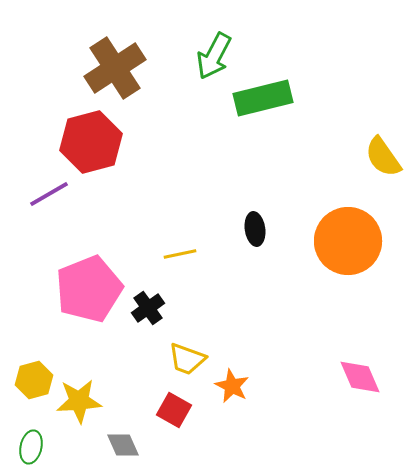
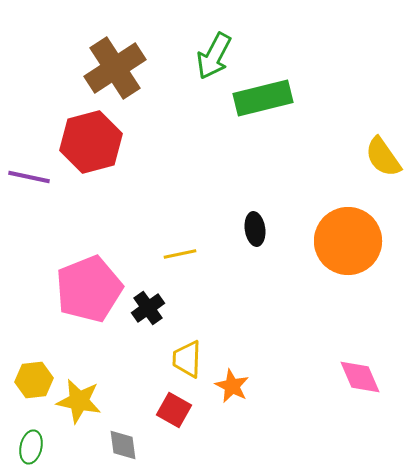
purple line: moved 20 px left, 17 px up; rotated 42 degrees clockwise
yellow trapezoid: rotated 72 degrees clockwise
yellow hexagon: rotated 9 degrees clockwise
yellow star: rotated 15 degrees clockwise
gray diamond: rotated 16 degrees clockwise
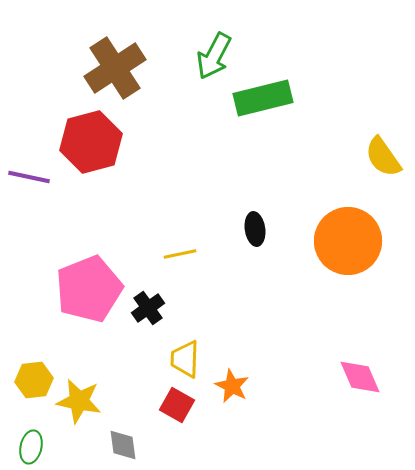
yellow trapezoid: moved 2 px left
red square: moved 3 px right, 5 px up
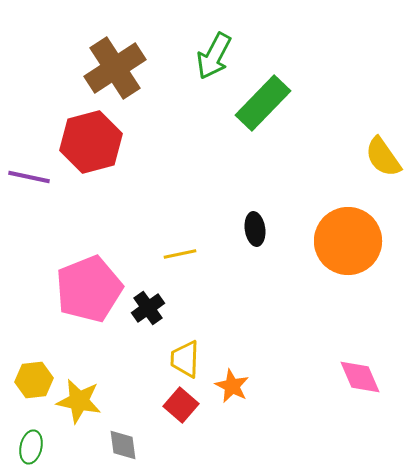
green rectangle: moved 5 px down; rotated 32 degrees counterclockwise
red square: moved 4 px right; rotated 12 degrees clockwise
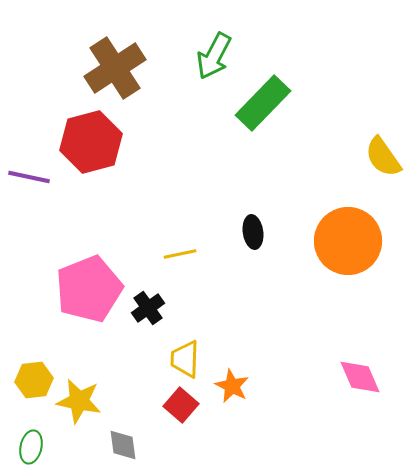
black ellipse: moved 2 px left, 3 px down
